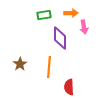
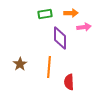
green rectangle: moved 1 px right, 1 px up
pink arrow: rotated 88 degrees counterclockwise
red semicircle: moved 5 px up
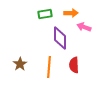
pink arrow: rotated 152 degrees counterclockwise
red semicircle: moved 5 px right, 17 px up
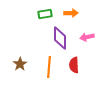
pink arrow: moved 3 px right, 10 px down; rotated 32 degrees counterclockwise
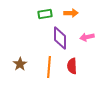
red semicircle: moved 2 px left, 1 px down
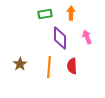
orange arrow: rotated 88 degrees counterclockwise
pink arrow: rotated 80 degrees clockwise
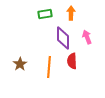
purple diamond: moved 3 px right
red semicircle: moved 5 px up
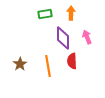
orange line: moved 1 px left, 1 px up; rotated 15 degrees counterclockwise
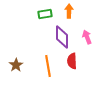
orange arrow: moved 2 px left, 2 px up
purple diamond: moved 1 px left, 1 px up
brown star: moved 4 px left, 1 px down
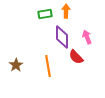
orange arrow: moved 3 px left
red semicircle: moved 4 px right, 4 px up; rotated 42 degrees counterclockwise
